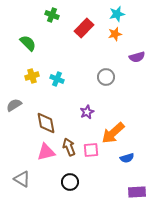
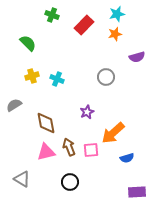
red rectangle: moved 3 px up
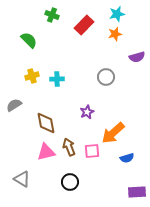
green semicircle: moved 1 px right, 3 px up
cyan cross: rotated 24 degrees counterclockwise
pink square: moved 1 px right, 1 px down
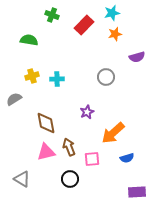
cyan star: moved 5 px left, 1 px up
green semicircle: rotated 36 degrees counterclockwise
gray semicircle: moved 6 px up
pink square: moved 8 px down
black circle: moved 3 px up
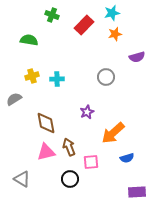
pink square: moved 1 px left, 3 px down
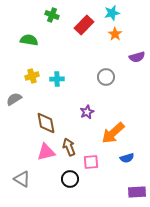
orange star: rotated 24 degrees counterclockwise
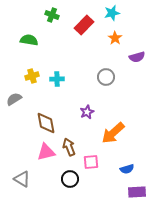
orange star: moved 4 px down
blue semicircle: moved 11 px down
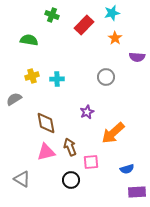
purple semicircle: rotated 21 degrees clockwise
brown arrow: moved 1 px right
black circle: moved 1 px right, 1 px down
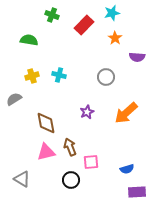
cyan cross: moved 2 px right, 4 px up; rotated 16 degrees clockwise
orange arrow: moved 13 px right, 20 px up
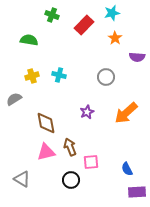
blue semicircle: rotated 80 degrees clockwise
